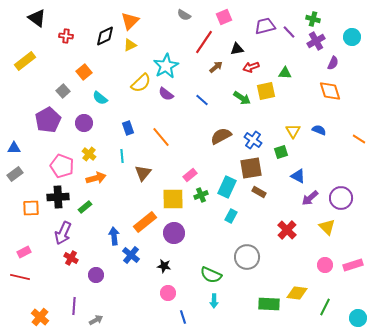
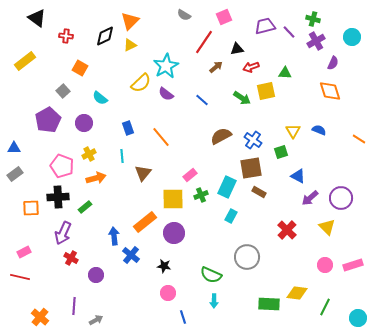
orange square at (84, 72): moved 4 px left, 4 px up; rotated 21 degrees counterclockwise
yellow cross at (89, 154): rotated 24 degrees clockwise
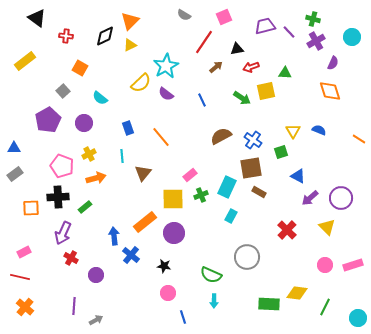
blue line at (202, 100): rotated 24 degrees clockwise
orange cross at (40, 317): moved 15 px left, 10 px up
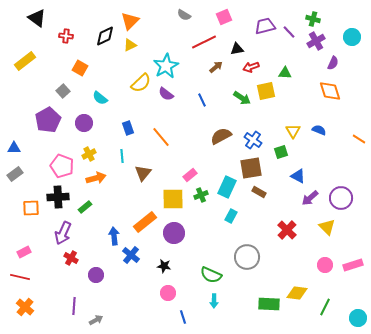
red line at (204, 42): rotated 30 degrees clockwise
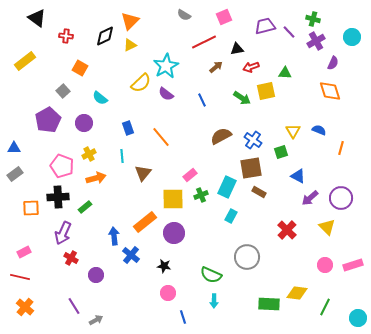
orange line at (359, 139): moved 18 px left, 9 px down; rotated 72 degrees clockwise
purple line at (74, 306): rotated 36 degrees counterclockwise
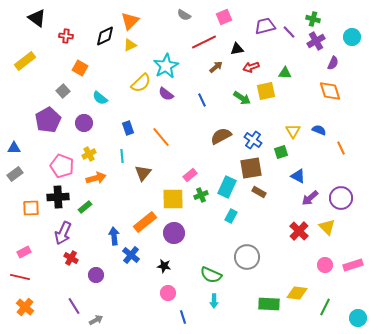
orange line at (341, 148): rotated 40 degrees counterclockwise
red cross at (287, 230): moved 12 px right, 1 px down
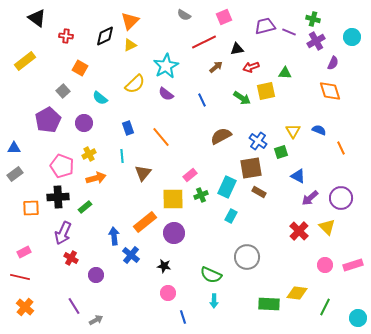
purple line at (289, 32): rotated 24 degrees counterclockwise
yellow semicircle at (141, 83): moved 6 px left, 1 px down
blue cross at (253, 140): moved 5 px right, 1 px down
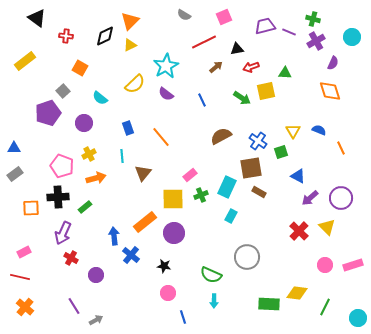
purple pentagon at (48, 120): moved 7 px up; rotated 10 degrees clockwise
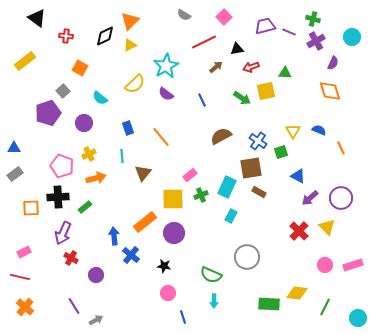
pink square at (224, 17): rotated 21 degrees counterclockwise
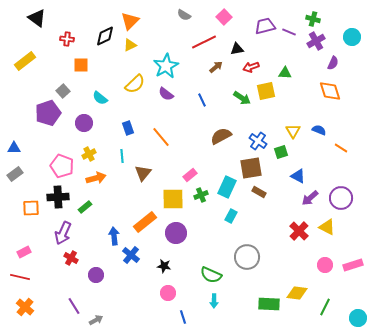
red cross at (66, 36): moved 1 px right, 3 px down
orange square at (80, 68): moved 1 px right, 3 px up; rotated 28 degrees counterclockwise
orange line at (341, 148): rotated 32 degrees counterclockwise
yellow triangle at (327, 227): rotated 18 degrees counterclockwise
purple circle at (174, 233): moved 2 px right
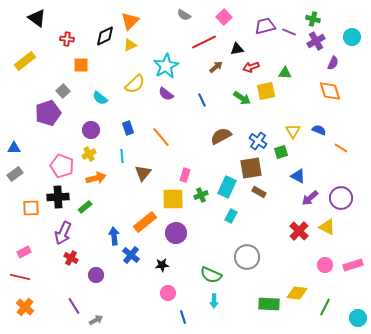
purple circle at (84, 123): moved 7 px right, 7 px down
pink rectangle at (190, 175): moved 5 px left; rotated 32 degrees counterclockwise
black star at (164, 266): moved 2 px left, 1 px up; rotated 16 degrees counterclockwise
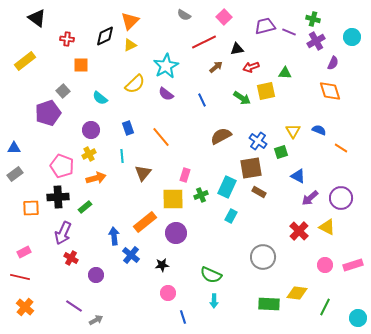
gray circle at (247, 257): moved 16 px right
purple line at (74, 306): rotated 24 degrees counterclockwise
